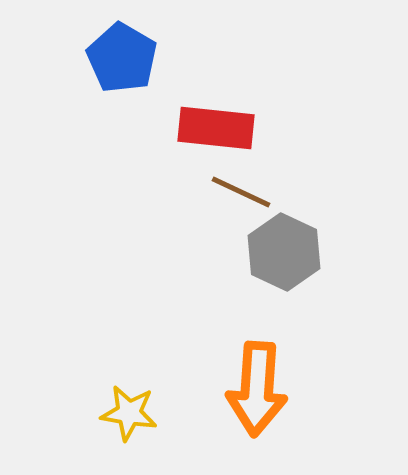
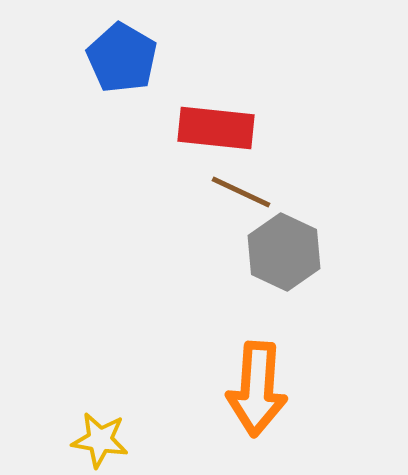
yellow star: moved 29 px left, 27 px down
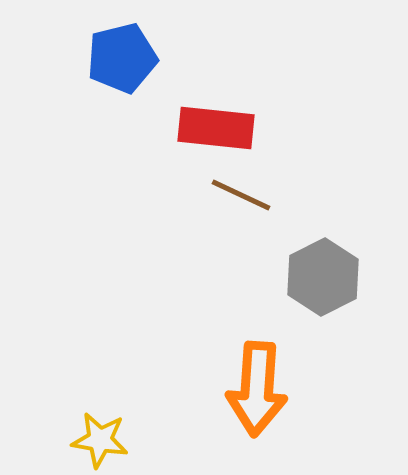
blue pentagon: rotated 28 degrees clockwise
brown line: moved 3 px down
gray hexagon: moved 39 px right, 25 px down; rotated 8 degrees clockwise
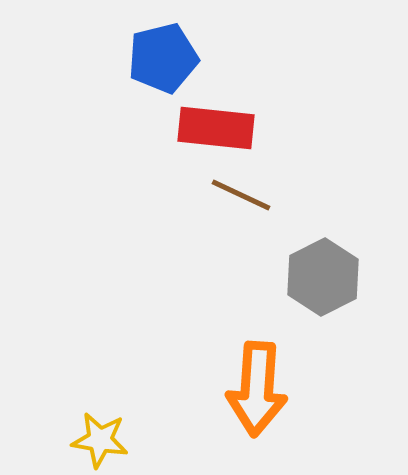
blue pentagon: moved 41 px right
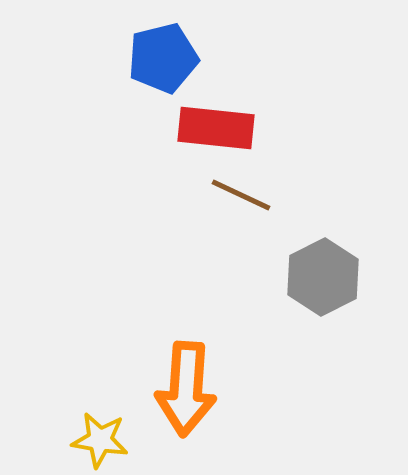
orange arrow: moved 71 px left
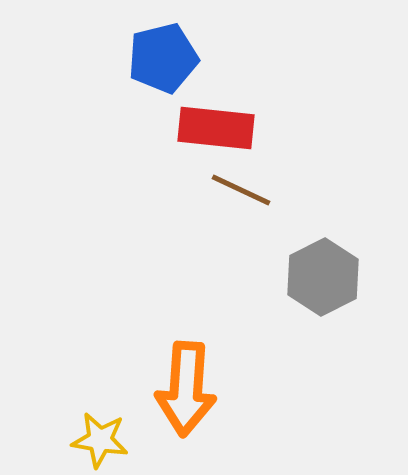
brown line: moved 5 px up
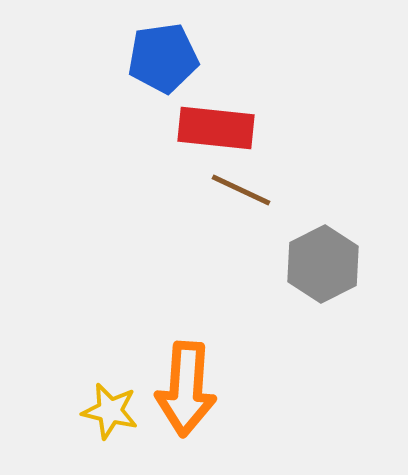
blue pentagon: rotated 6 degrees clockwise
gray hexagon: moved 13 px up
yellow star: moved 10 px right, 29 px up; rotated 4 degrees clockwise
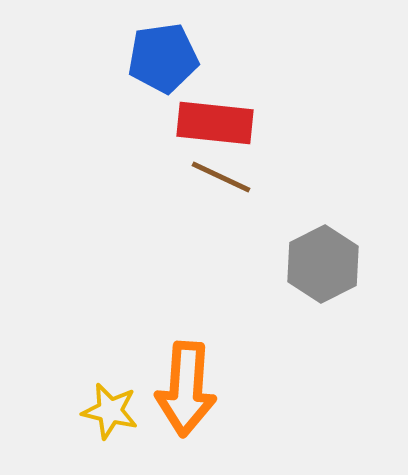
red rectangle: moved 1 px left, 5 px up
brown line: moved 20 px left, 13 px up
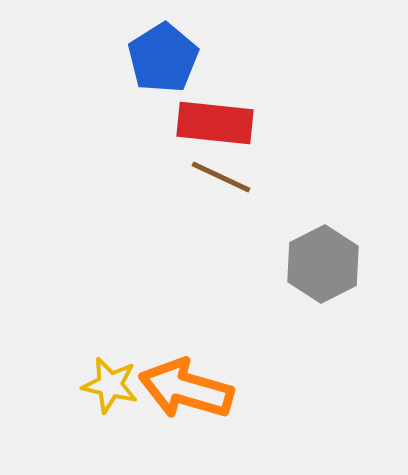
blue pentagon: rotated 24 degrees counterclockwise
orange arrow: rotated 102 degrees clockwise
yellow star: moved 26 px up
